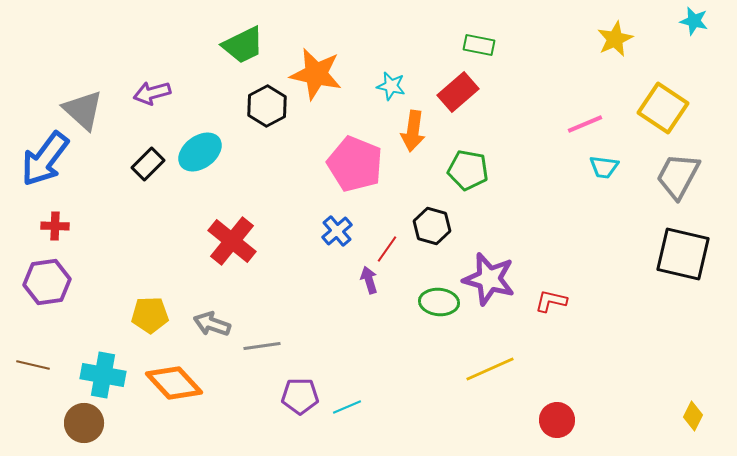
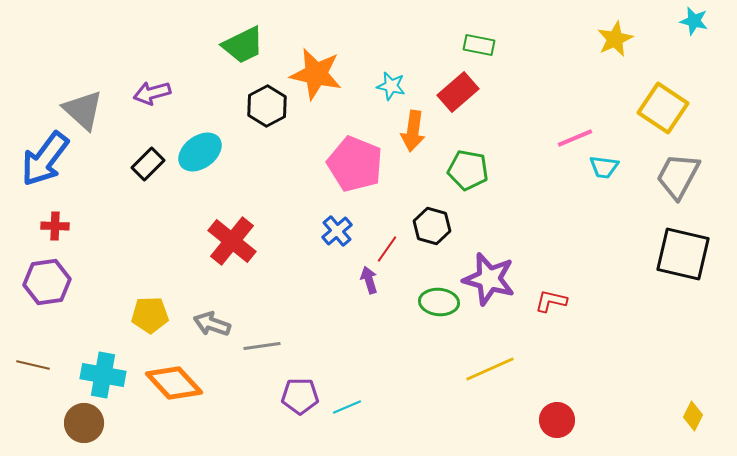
pink line at (585, 124): moved 10 px left, 14 px down
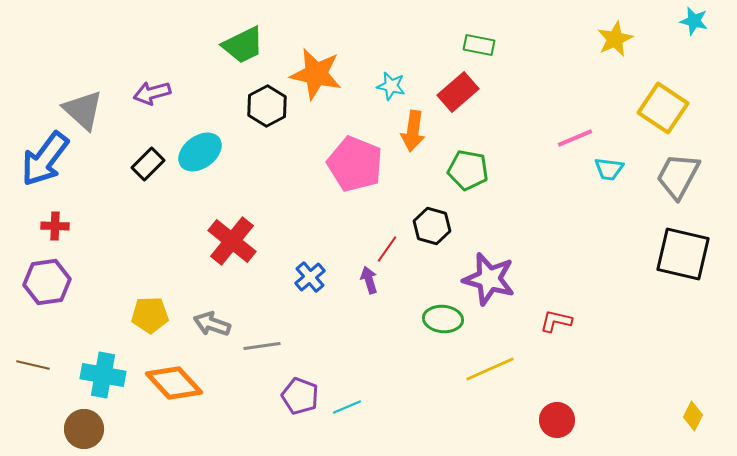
cyan trapezoid at (604, 167): moved 5 px right, 2 px down
blue cross at (337, 231): moved 27 px left, 46 px down
red L-shape at (551, 301): moved 5 px right, 20 px down
green ellipse at (439, 302): moved 4 px right, 17 px down
purple pentagon at (300, 396): rotated 21 degrees clockwise
brown circle at (84, 423): moved 6 px down
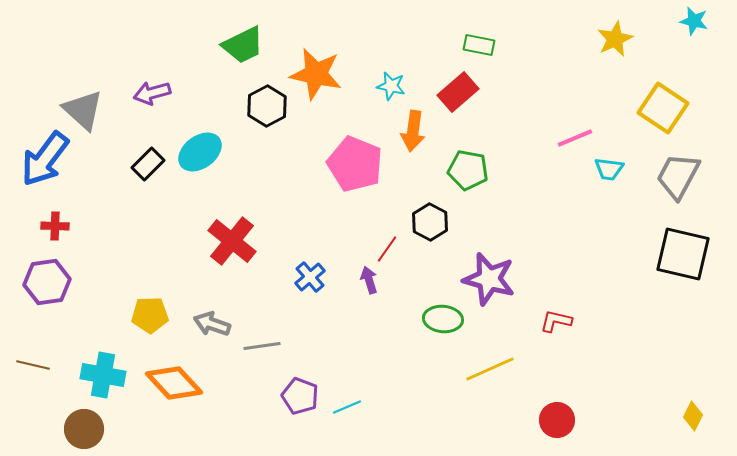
black hexagon at (432, 226): moved 2 px left, 4 px up; rotated 12 degrees clockwise
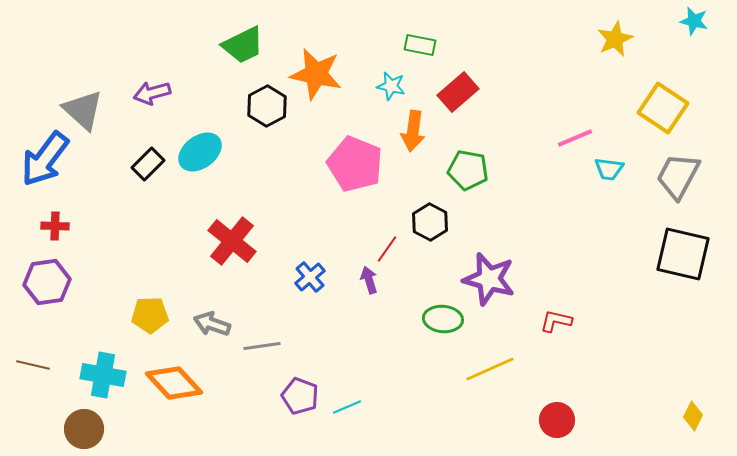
green rectangle at (479, 45): moved 59 px left
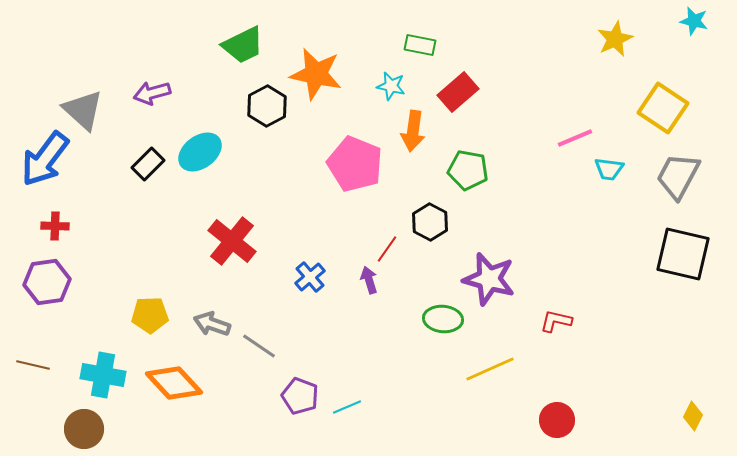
gray line at (262, 346): moved 3 px left; rotated 42 degrees clockwise
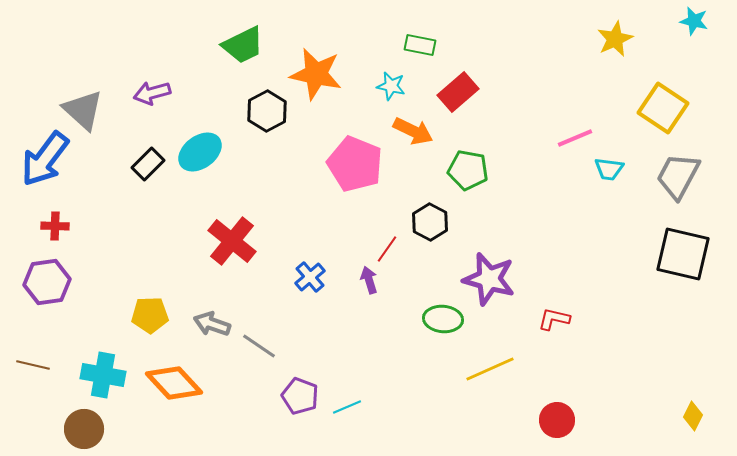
black hexagon at (267, 106): moved 5 px down
orange arrow at (413, 131): rotated 72 degrees counterclockwise
red L-shape at (556, 321): moved 2 px left, 2 px up
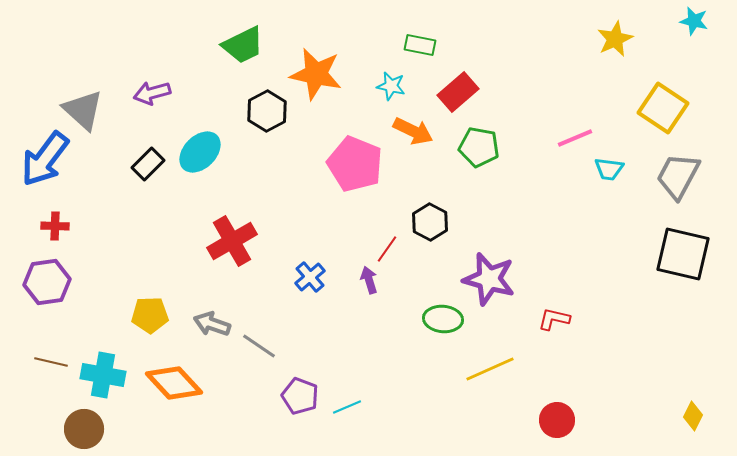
cyan ellipse at (200, 152): rotated 9 degrees counterclockwise
green pentagon at (468, 170): moved 11 px right, 23 px up
red cross at (232, 241): rotated 21 degrees clockwise
brown line at (33, 365): moved 18 px right, 3 px up
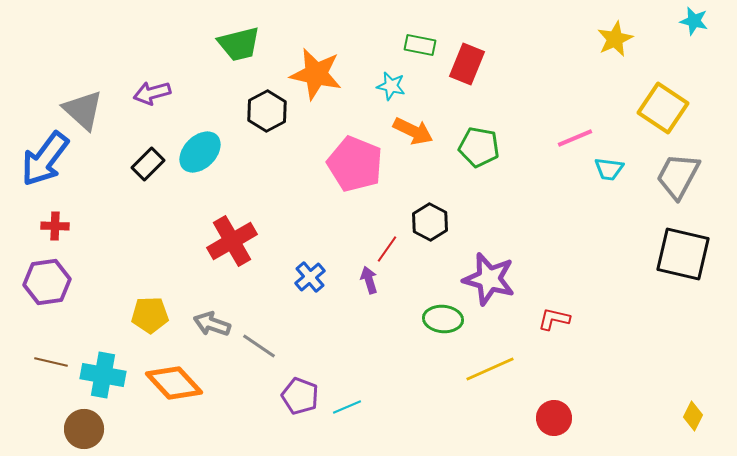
green trapezoid at (243, 45): moved 4 px left, 1 px up; rotated 12 degrees clockwise
red rectangle at (458, 92): moved 9 px right, 28 px up; rotated 27 degrees counterclockwise
red circle at (557, 420): moved 3 px left, 2 px up
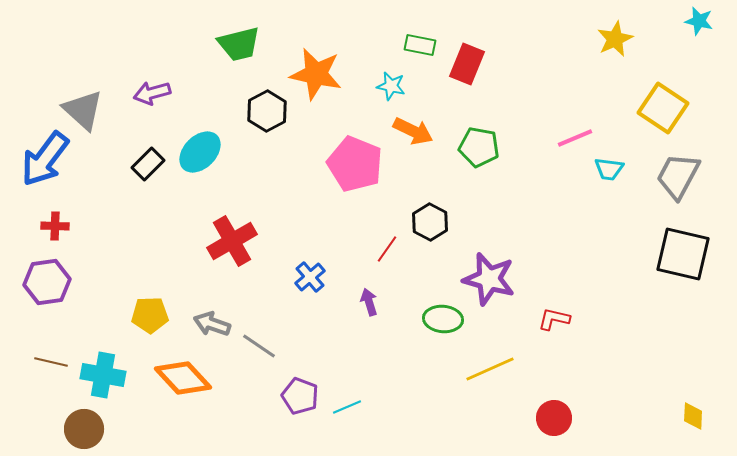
cyan star at (694, 21): moved 5 px right
purple arrow at (369, 280): moved 22 px down
orange diamond at (174, 383): moved 9 px right, 5 px up
yellow diamond at (693, 416): rotated 24 degrees counterclockwise
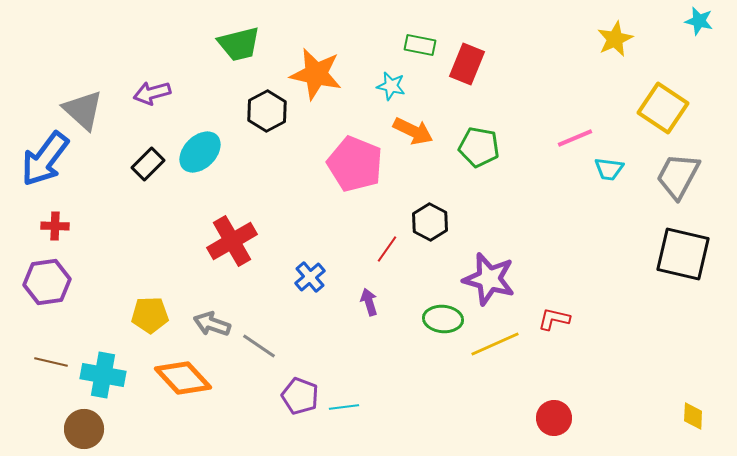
yellow line at (490, 369): moved 5 px right, 25 px up
cyan line at (347, 407): moved 3 px left; rotated 16 degrees clockwise
